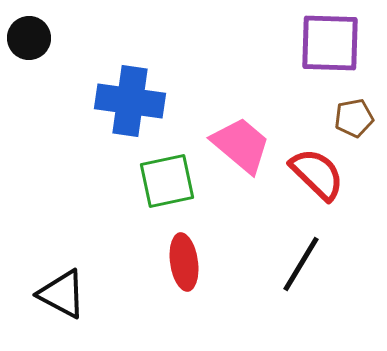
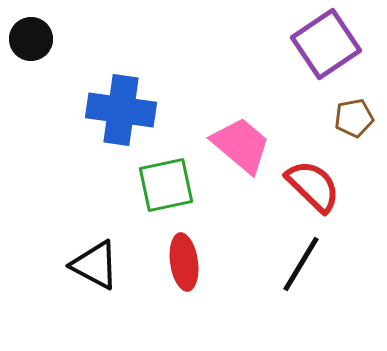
black circle: moved 2 px right, 1 px down
purple square: moved 4 px left, 1 px down; rotated 36 degrees counterclockwise
blue cross: moved 9 px left, 9 px down
red semicircle: moved 4 px left, 12 px down
green square: moved 1 px left, 4 px down
black triangle: moved 33 px right, 29 px up
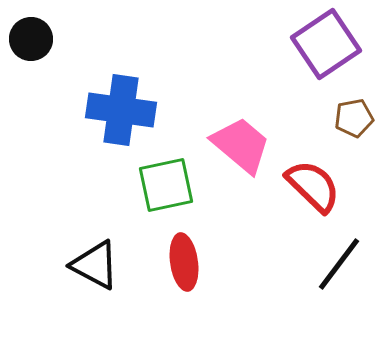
black line: moved 38 px right; rotated 6 degrees clockwise
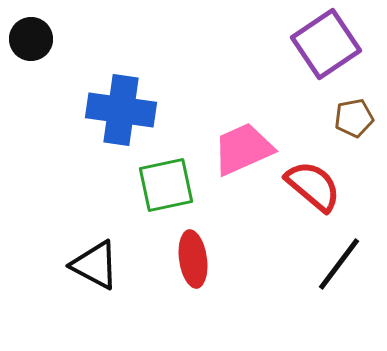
pink trapezoid: moved 2 px right, 4 px down; rotated 64 degrees counterclockwise
red semicircle: rotated 4 degrees counterclockwise
red ellipse: moved 9 px right, 3 px up
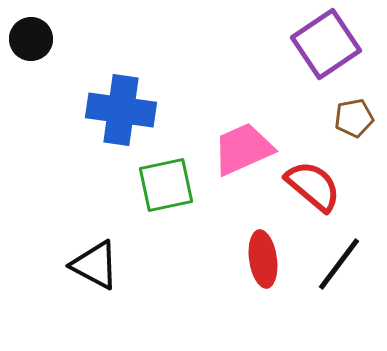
red ellipse: moved 70 px right
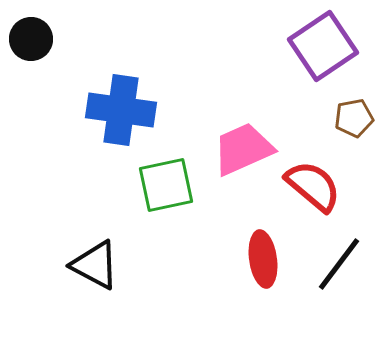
purple square: moved 3 px left, 2 px down
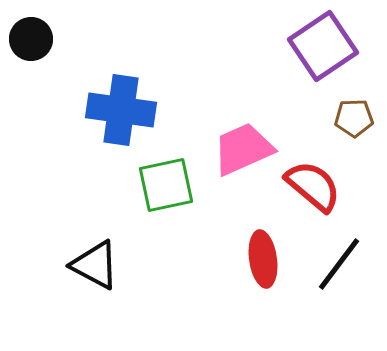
brown pentagon: rotated 9 degrees clockwise
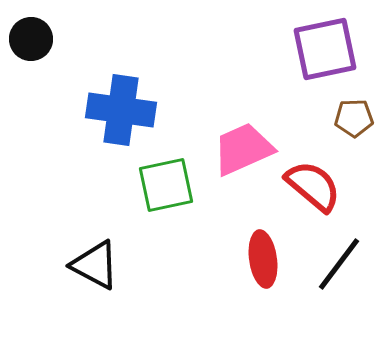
purple square: moved 2 px right, 3 px down; rotated 22 degrees clockwise
